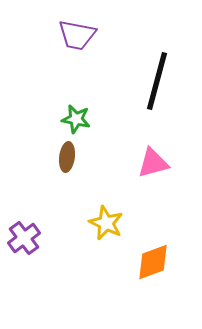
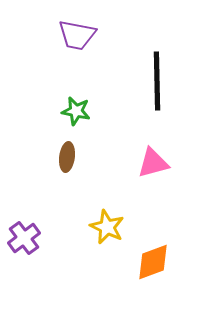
black line: rotated 16 degrees counterclockwise
green star: moved 8 px up
yellow star: moved 1 px right, 4 px down
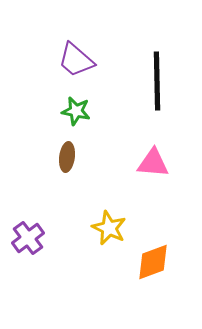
purple trapezoid: moved 1 px left, 25 px down; rotated 30 degrees clockwise
pink triangle: rotated 20 degrees clockwise
yellow star: moved 2 px right, 1 px down
purple cross: moved 4 px right
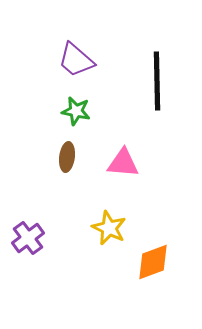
pink triangle: moved 30 px left
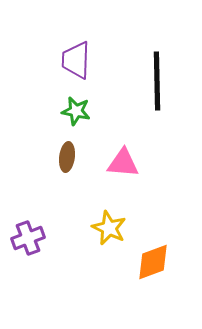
purple trapezoid: rotated 51 degrees clockwise
purple cross: rotated 16 degrees clockwise
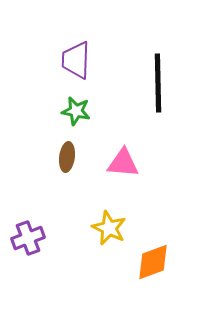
black line: moved 1 px right, 2 px down
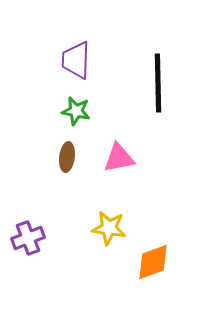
pink triangle: moved 4 px left, 5 px up; rotated 16 degrees counterclockwise
yellow star: rotated 16 degrees counterclockwise
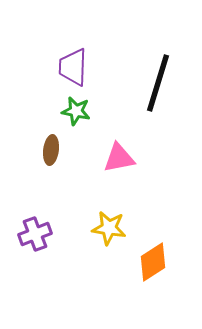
purple trapezoid: moved 3 px left, 7 px down
black line: rotated 18 degrees clockwise
brown ellipse: moved 16 px left, 7 px up
purple cross: moved 7 px right, 4 px up
orange diamond: rotated 12 degrees counterclockwise
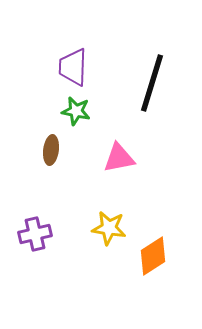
black line: moved 6 px left
purple cross: rotated 8 degrees clockwise
orange diamond: moved 6 px up
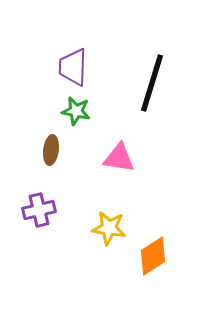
pink triangle: rotated 20 degrees clockwise
purple cross: moved 4 px right, 24 px up
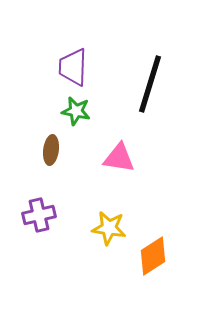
black line: moved 2 px left, 1 px down
purple cross: moved 5 px down
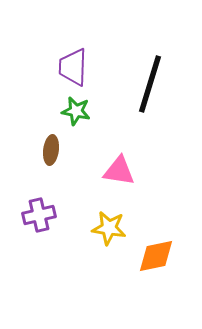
pink triangle: moved 13 px down
orange diamond: moved 3 px right; rotated 21 degrees clockwise
